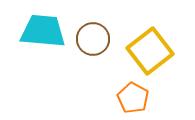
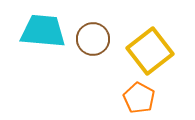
orange pentagon: moved 6 px right
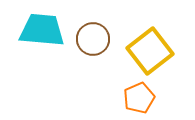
cyan trapezoid: moved 1 px left, 1 px up
orange pentagon: rotated 20 degrees clockwise
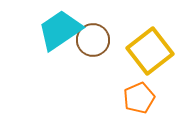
cyan trapezoid: moved 18 px right; rotated 39 degrees counterclockwise
brown circle: moved 1 px down
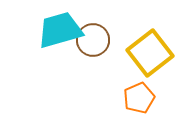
cyan trapezoid: rotated 18 degrees clockwise
yellow square: moved 2 px down
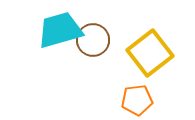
orange pentagon: moved 2 px left, 2 px down; rotated 16 degrees clockwise
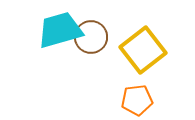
brown circle: moved 2 px left, 3 px up
yellow square: moved 7 px left, 3 px up
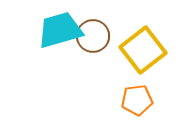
brown circle: moved 2 px right, 1 px up
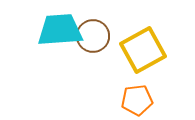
cyan trapezoid: rotated 12 degrees clockwise
yellow square: rotated 9 degrees clockwise
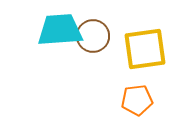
yellow square: moved 2 px right, 1 px up; rotated 21 degrees clockwise
